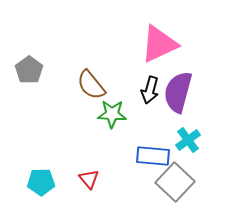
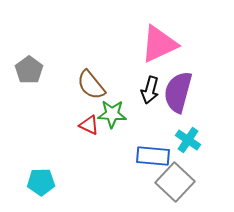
cyan cross: rotated 20 degrees counterclockwise
red triangle: moved 54 px up; rotated 25 degrees counterclockwise
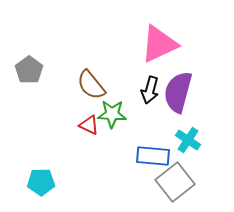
gray square: rotated 9 degrees clockwise
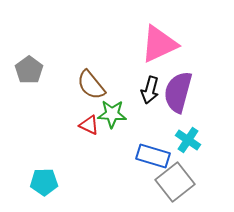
blue rectangle: rotated 12 degrees clockwise
cyan pentagon: moved 3 px right
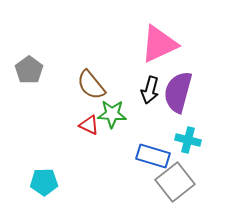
cyan cross: rotated 20 degrees counterclockwise
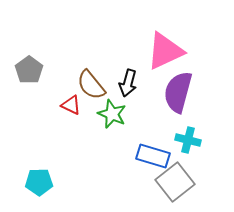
pink triangle: moved 6 px right, 7 px down
black arrow: moved 22 px left, 7 px up
green star: rotated 20 degrees clockwise
red triangle: moved 18 px left, 20 px up
cyan pentagon: moved 5 px left
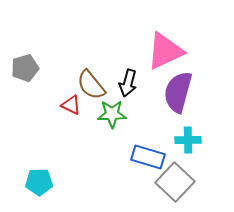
gray pentagon: moved 4 px left, 2 px up; rotated 20 degrees clockwise
green star: rotated 24 degrees counterclockwise
cyan cross: rotated 15 degrees counterclockwise
blue rectangle: moved 5 px left, 1 px down
gray square: rotated 9 degrees counterclockwise
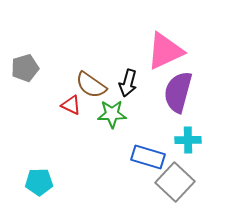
brown semicircle: rotated 16 degrees counterclockwise
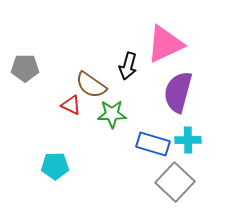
pink triangle: moved 7 px up
gray pentagon: rotated 16 degrees clockwise
black arrow: moved 17 px up
blue rectangle: moved 5 px right, 13 px up
cyan pentagon: moved 16 px right, 16 px up
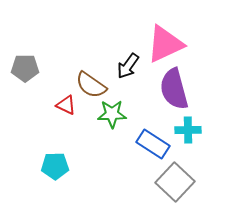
black arrow: rotated 20 degrees clockwise
purple semicircle: moved 4 px left, 3 px up; rotated 30 degrees counterclockwise
red triangle: moved 5 px left
cyan cross: moved 10 px up
blue rectangle: rotated 16 degrees clockwise
